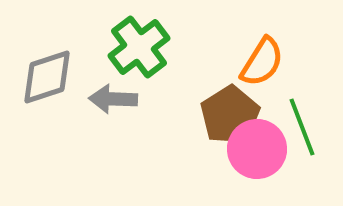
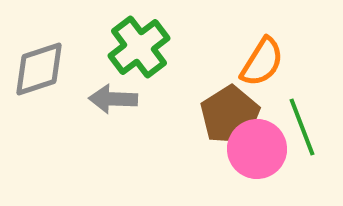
gray diamond: moved 8 px left, 8 px up
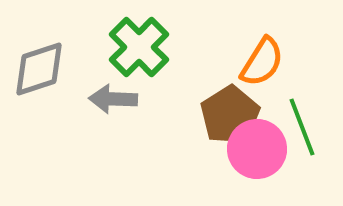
green cross: rotated 8 degrees counterclockwise
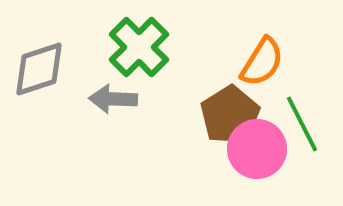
green line: moved 3 px up; rotated 6 degrees counterclockwise
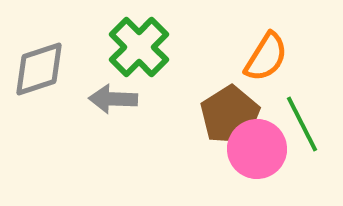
orange semicircle: moved 4 px right, 5 px up
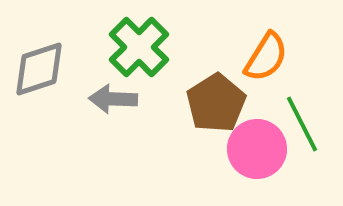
brown pentagon: moved 14 px left, 12 px up
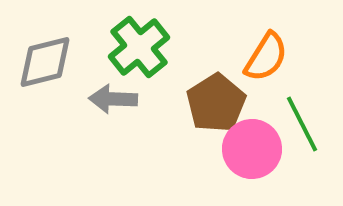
green cross: rotated 6 degrees clockwise
gray diamond: moved 6 px right, 7 px up; rotated 4 degrees clockwise
pink circle: moved 5 px left
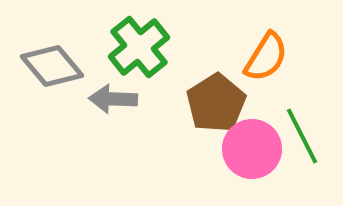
gray diamond: moved 7 px right, 4 px down; rotated 64 degrees clockwise
green line: moved 12 px down
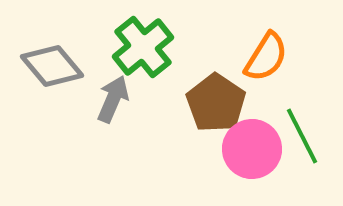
green cross: moved 4 px right
gray arrow: rotated 111 degrees clockwise
brown pentagon: rotated 6 degrees counterclockwise
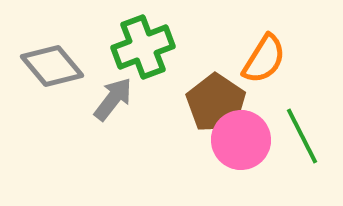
green cross: rotated 18 degrees clockwise
orange semicircle: moved 2 px left, 2 px down
gray arrow: rotated 15 degrees clockwise
pink circle: moved 11 px left, 9 px up
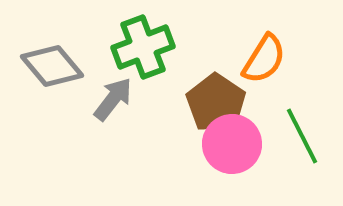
pink circle: moved 9 px left, 4 px down
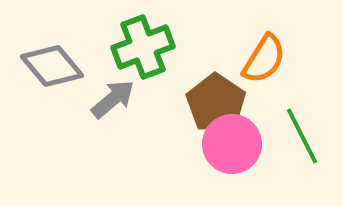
gray arrow: rotated 12 degrees clockwise
